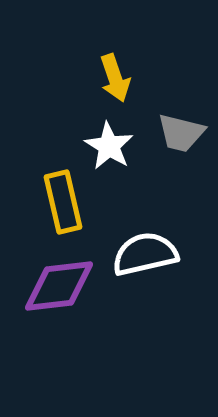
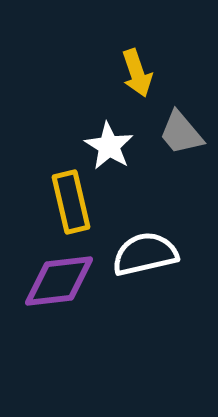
yellow arrow: moved 22 px right, 5 px up
gray trapezoid: rotated 36 degrees clockwise
yellow rectangle: moved 8 px right
purple diamond: moved 5 px up
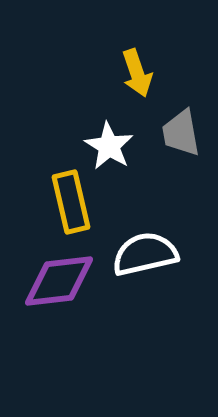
gray trapezoid: rotated 30 degrees clockwise
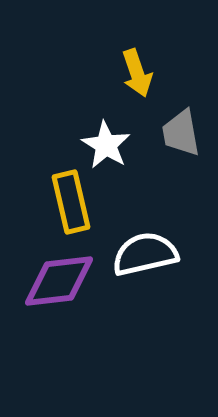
white star: moved 3 px left, 1 px up
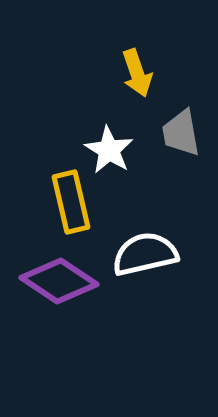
white star: moved 3 px right, 5 px down
purple diamond: rotated 40 degrees clockwise
